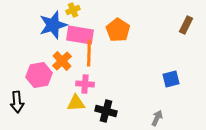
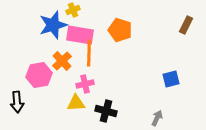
orange pentagon: moved 2 px right; rotated 15 degrees counterclockwise
pink cross: rotated 18 degrees counterclockwise
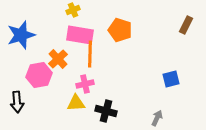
blue star: moved 32 px left, 10 px down
orange line: moved 1 px right, 1 px down
orange cross: moved 4 px left, 2 px up
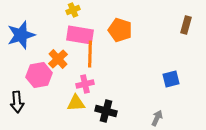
brown rectangle: rotated 12 degrees counterclockwise
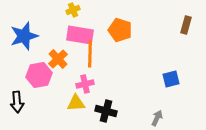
blue star: moved 3 px right, 1 px down
